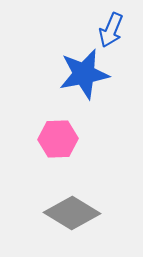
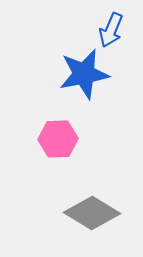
gray diamond: moved 20 px right
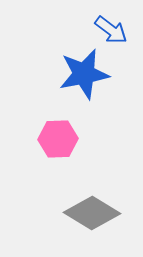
blue arrow: rotated 76 degrees counterclockwise
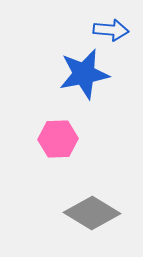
blue arrow: rotated 32 degrees counterclockwise
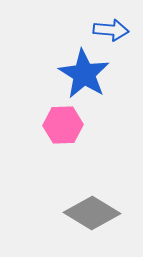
blue star: rotated 30 degrees counterclockwise
pink hexagon: moved 5 px right, 14 px up
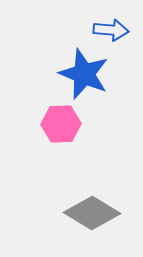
blue star: rotated 9 degrees counterclockwise
pink hexagon: moved 2 px left, 1 px up
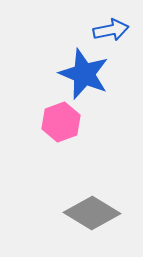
blue arrow: rotated 16 degrees counterclockwise
pink hexagon: moved 2 px up; rotated 18 degrees counterclockwise
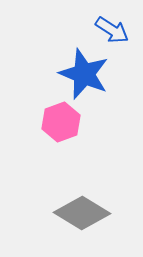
blue arrow: moved 1 px right; rotated 44 degrees clockwise
gray diamond: moved 10 px left
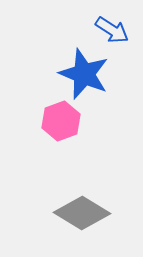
pink hexagon: moved 1 px up
